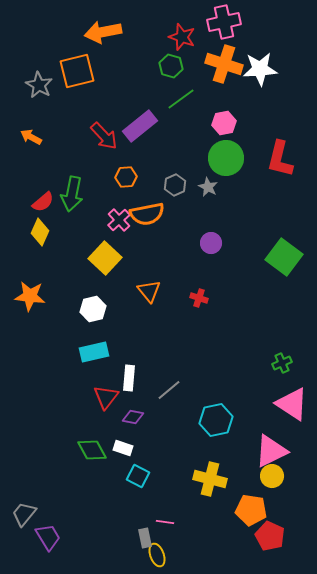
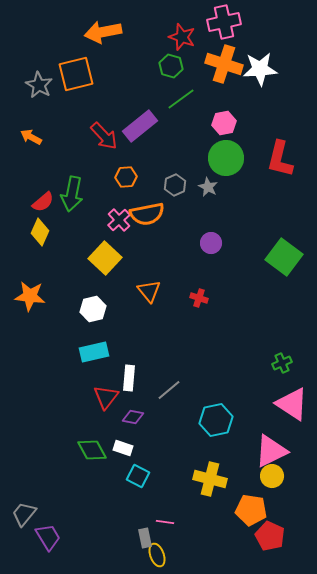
orange square at (77, 71): moved 1 px left, 3 px down
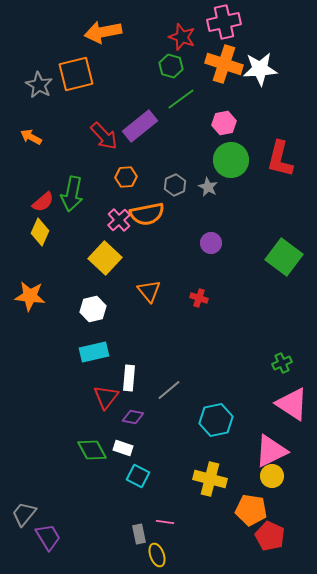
green circle at (226, 158): moved 5 px right, 2 px down
gray rectangle at (145, 538): moved 6 px left, 4 px up
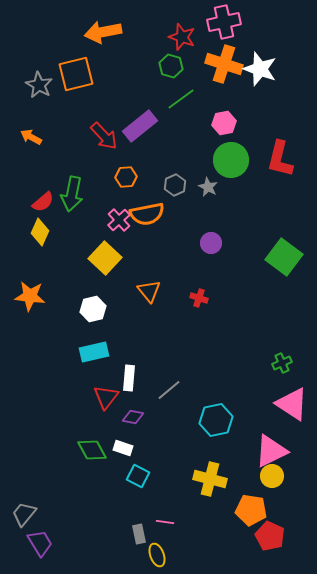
white star at (260, 69): rotated 24 degrees clockwise
purple trapezoid at (48, 537): moved 8 px left, 6 px down
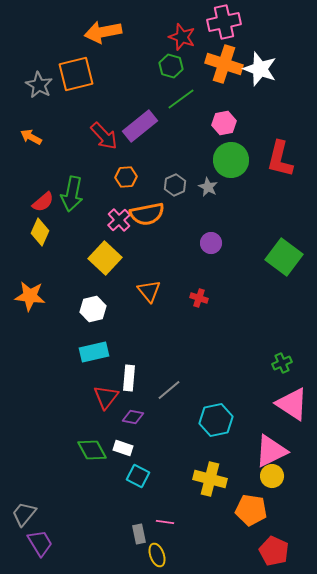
red pentagon at (270, 536): moved 4 px right, 15 px down
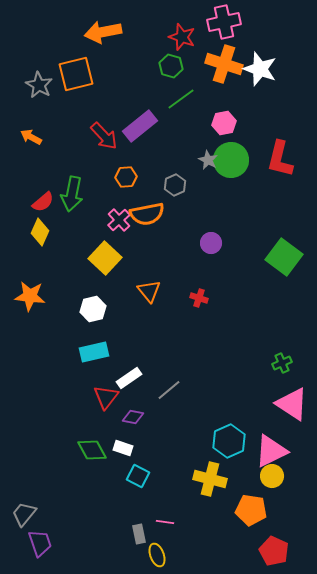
gray star at (208, 187): moved 27 px up
white rectangle at (129, 378): rotated 50 degrees clockwise
cyan hexagon at (216, 420): moved 13 px right, 21 px down; rotated 12 degrees counterclockwise
purple trapezoid at (40, 543): rotated 12 degrees clockwise
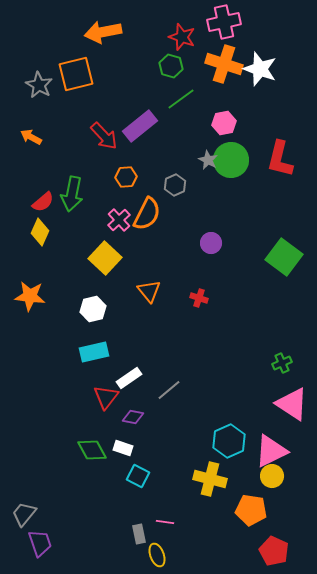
orange semicircle at (147, 214): rotated 52 degrees counterclockwise
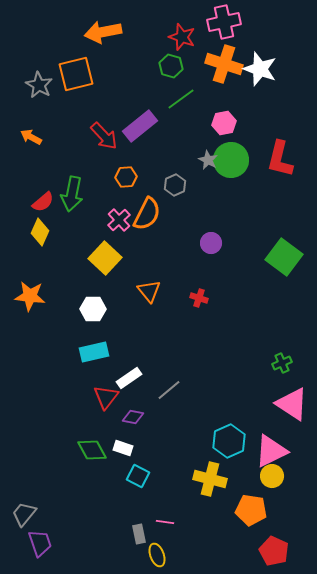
white hexagon at (93, 309): rotated 15 degrees clockwise
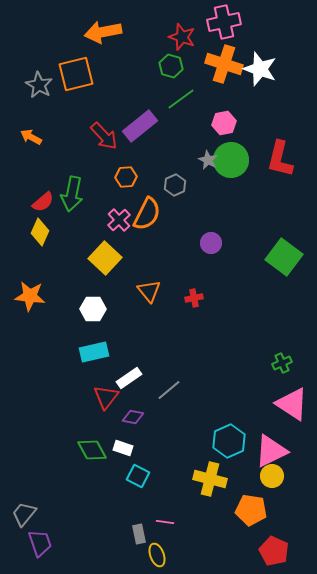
red cross at (199, 298): moved 5 px left; rotated 30 degrees counterclockwise
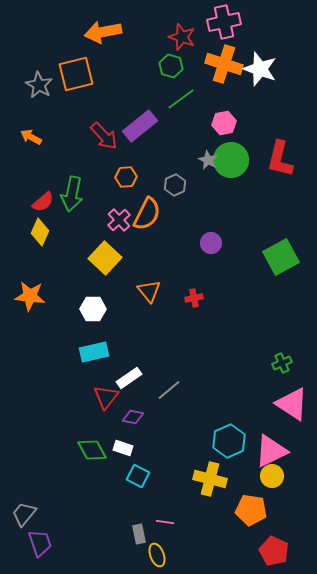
green square at (284, 257): moved 3 px left; rotated 24 degrees clockwise
